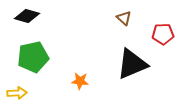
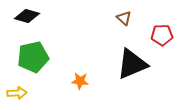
red pentagon: moved 1 px left, 1 px down
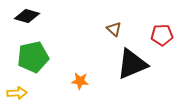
brown triangle: moved 10 px left, 11 px down
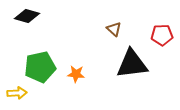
green pentagon: moved 7 px right, 10 px down
black triangle: rotated 16 degrees clockwise
orange star: moved 4 px left, 7 px up
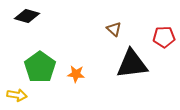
red pentagon: moved 2 px right, 2 px down
green pentagon: rotated 24 degrees counterclockwise
yellow arrow: moved 2 px down; rotated 12 degrees clockwise
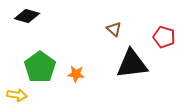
red pentagon: rotated 20 degrees clockwise
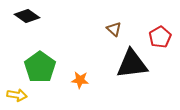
black diamond: rotated 20 degrees clockwise
red pentagon: moved 4 px left; rotated 25 degrees clockwise
orange star: moved 4 px right, 6 px down
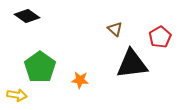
brown triangle: moved 1 px right
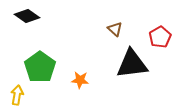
yellow arrow: rotated 90 degrees counterclockwise
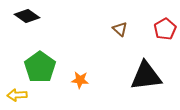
brown triangle: moved 5 px right
red pentagon: moved 5 px right, 8 px up
black triangle: moved 14 px right, 12 px down
yellow arrow: rotated 102 degrees counterclockwise
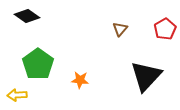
brown triangle: rotated 28 degrees clockwise
green pentagon: moved 2 px left, 3 px up
black triangle: rotated 40 degrees counterclockwise
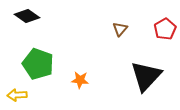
green pentagon: rotated 16 degrees counterclockwise
